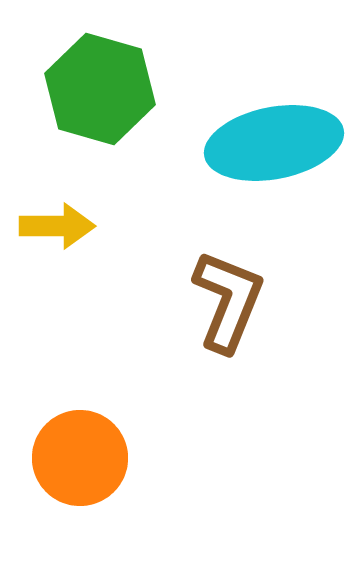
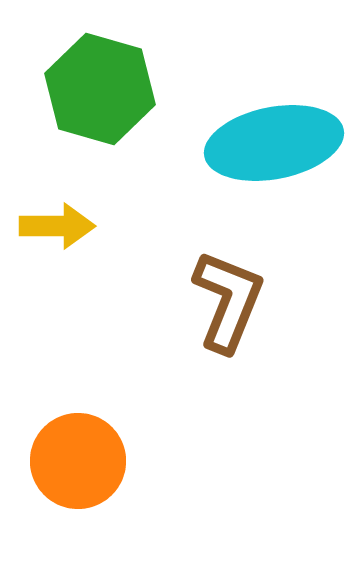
orange circle: moved 2 px left, 3 px down
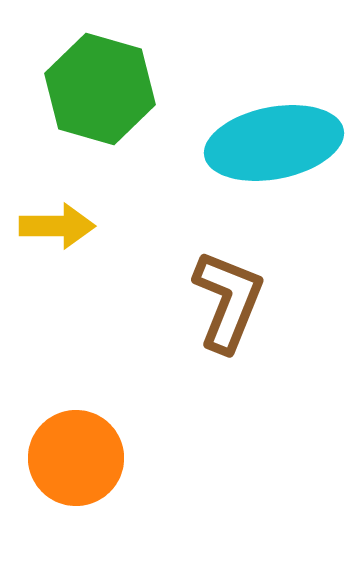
orange circle: moved 2 px left, 3 px up
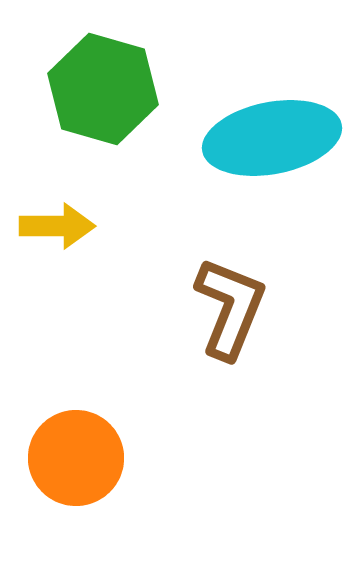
green hexagon: moved 3 px right
cyan ellipse: moved 2 px left, 5 px up
brown L-shape: moved 2 px right, 7 px down
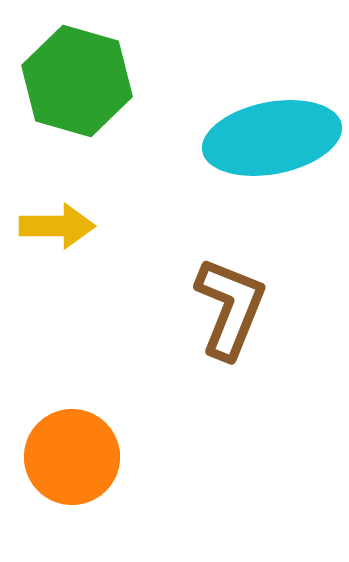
green hexagon: moved 26 px left, 8 px up
orange circle: moved 4 px left, 1 px up
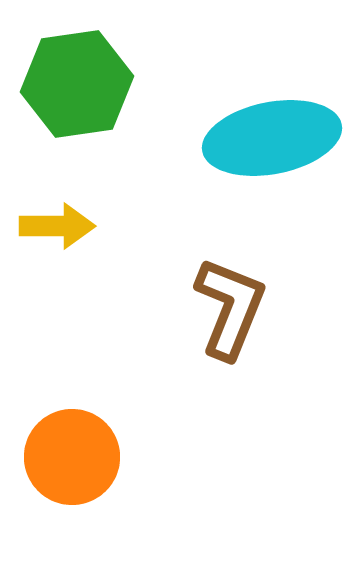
green hexagon: moved 3 px down; rotated 24 degrees counterclockwise
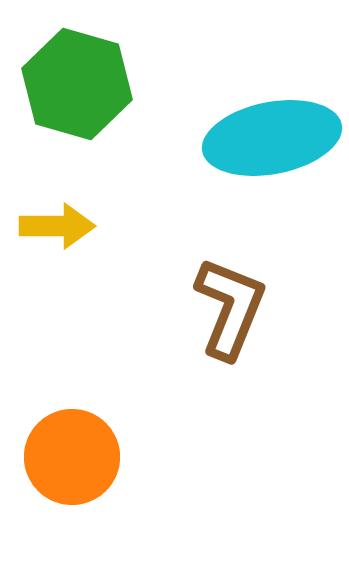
green hexagon: rotated 24 degrees clockwise
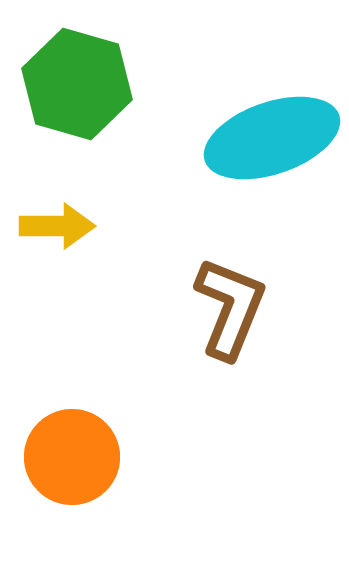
cyan ellipse: rotated 8 degrees counterclockwise
